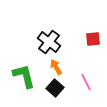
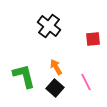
black cross: moved 16 px up
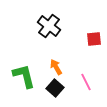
red square: moved 1 px right
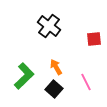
green L-shape: rotated 60 degrees clockwise
black square: moved 1 px left, 1 px down
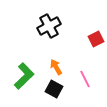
black cross: rotated 25 degrees clockwise
red square: moved 2 px right; rotated 21 degrees counterclockwise
pink line: moved 1 px left, 3 px up
black square: rotated 12 degrees counterclockwise
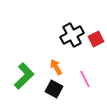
black cross: moved 23 px right, 9 px down
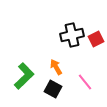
black cross: rotated 15 degrees clockwise
pink line: moved 3 px down; rotated 12 degrees counterclockwise
black square: moved 1 px left
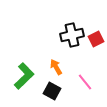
black square: moved 1 px left, 2 px down
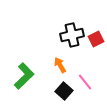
orange arrow: moved 4 px right, 2 px up
black square: moved 12 px right; rotated 12 degrees clockwise
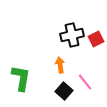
orange arrow: rotated 21 degrees clockwise
green L-shape: moved 3 px left, 2 px down; rotated 36 degrees counterclockwise
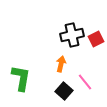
orange arrow: moved 1 px right, 1 px up; rotated 21 degrees clockwise
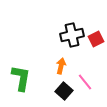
orange arrow: moved 2 px down
